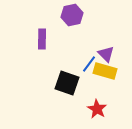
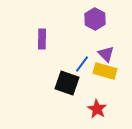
purple hexagon: moved 23 px right, 4 px down; rotated 20 degrees counterclockwise
blue line: moved 7 px left
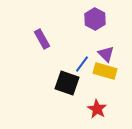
purple rectangle: rotated 30 degrees counterclockwise
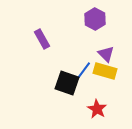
blue line: moved 2 px right, 6 px down
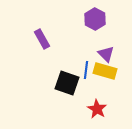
blue line: moved 2 px right; rotated 30 degrees counterclockwise
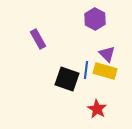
purple rectangle: moved 4 px left
purple triangle: moved 1 px right
black square: moved 4 px up
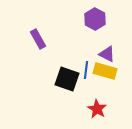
purple triangle: rotated 18 degrees counterclockwise
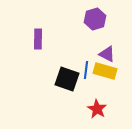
purple hexagon: rotated 15 degrees clockwise
purple rectangle: rotated 30 degrees clockwise
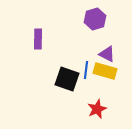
red star: rotated 18 degrees clockwise
